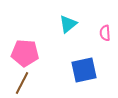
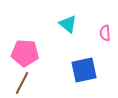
cyan triangle: rotated 42 degrees counterclockwise
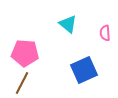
blue square: rotated 12 degrees counterclockwise
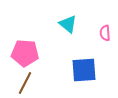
blue square: rotated 20 degrees clockwise
brown line: moved 3 px right
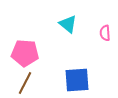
blue square: moved 7 px left, 10 px down
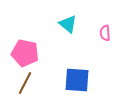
pink pentagon: rotated 8 degrees clockwise
blue square: rotated 8 degrees clockwise
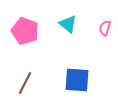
pink semicircle: moved 5 px up; rotated 21 degrees clockwise
pink pentagon: moved 22 px up; rotated 8 degrees clockwise
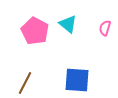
pink pentagon: moved 10 px right; rotated 8 degrees clockwise
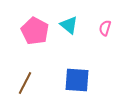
cyan triangle: moved 1 px right, 1 px down
